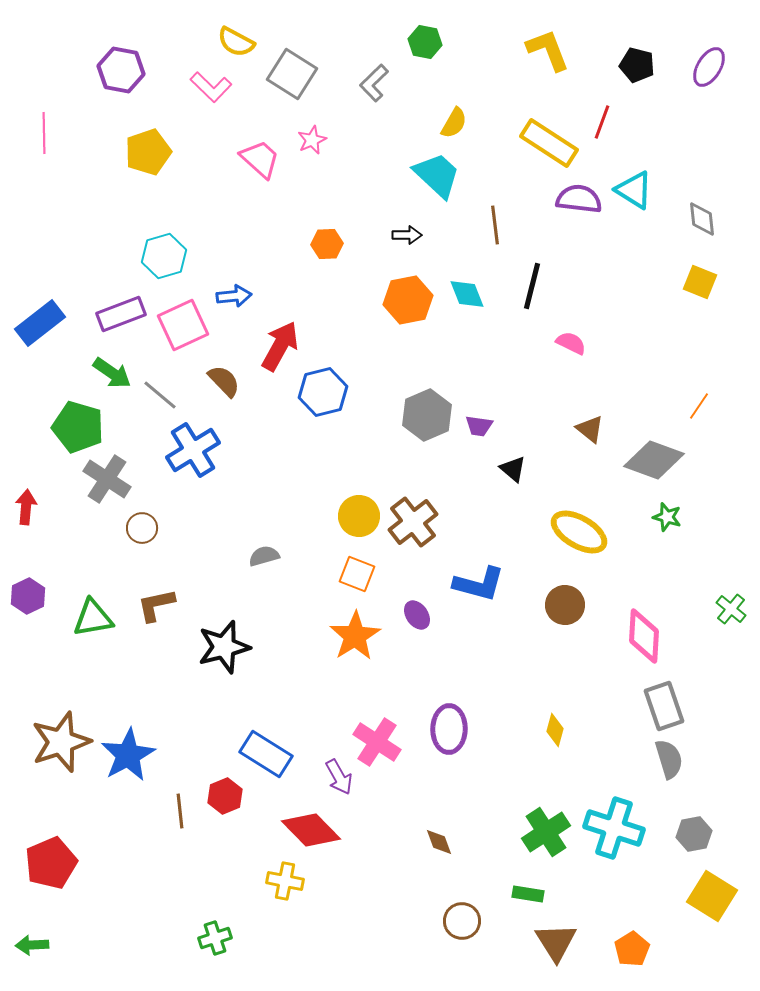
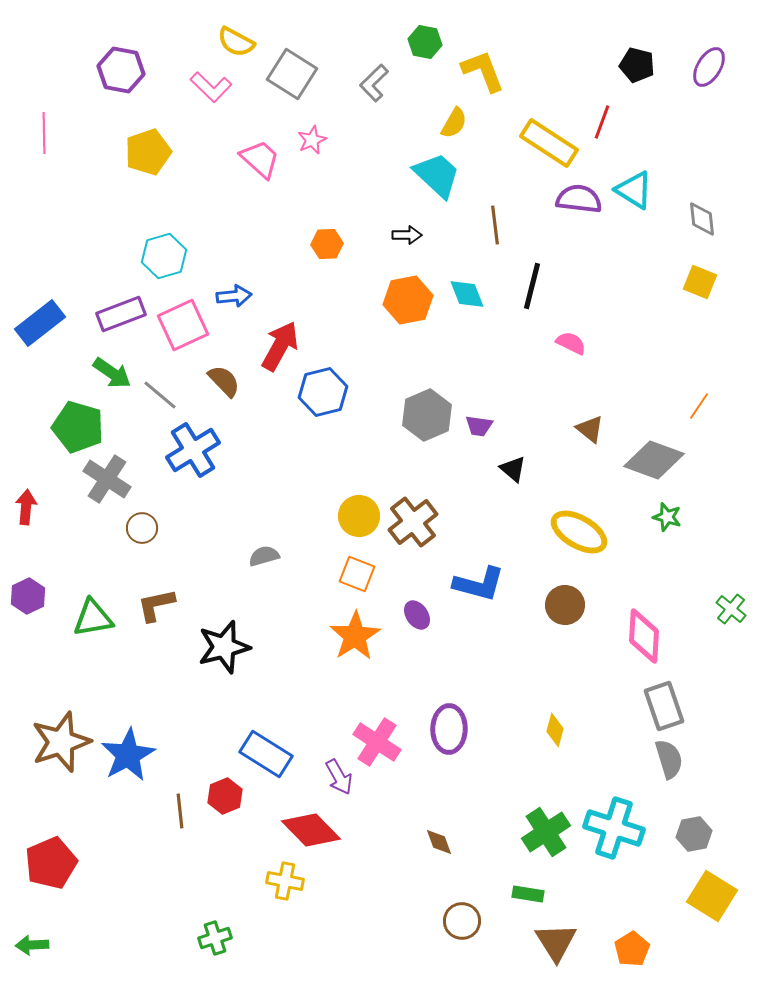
yellow L-shape at (548, 50): moved 65 px left, 21 px down
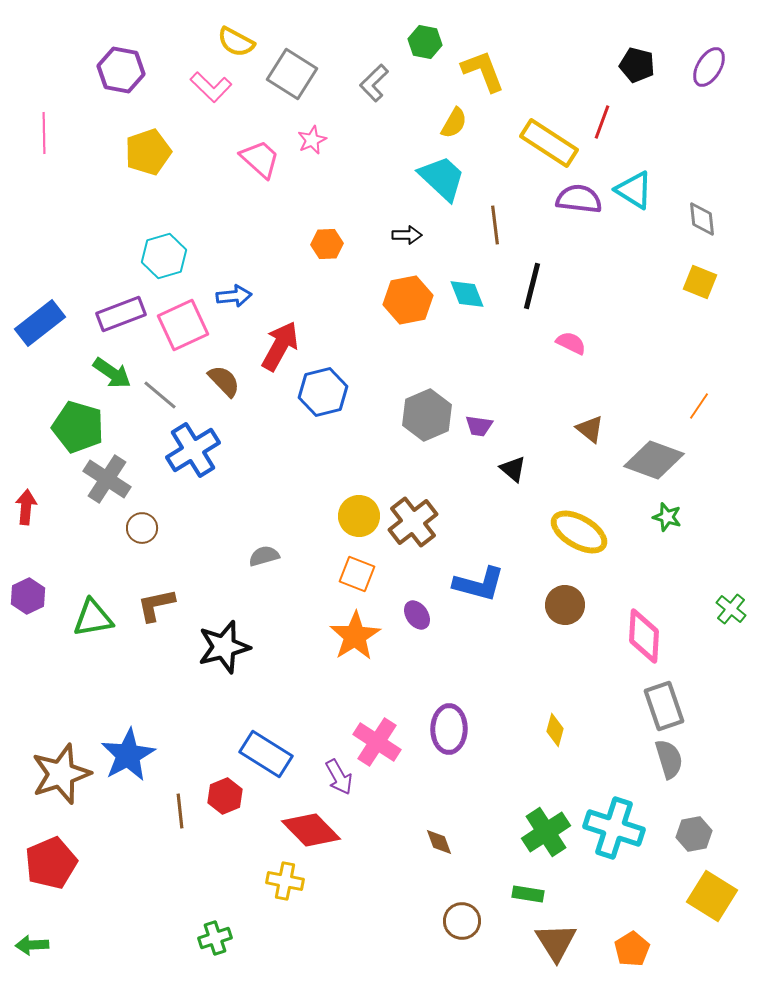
cyan trapezoid at (437, 175): moved 5 px right, 3 px down
brown star at (61, 742): moved 32 px down
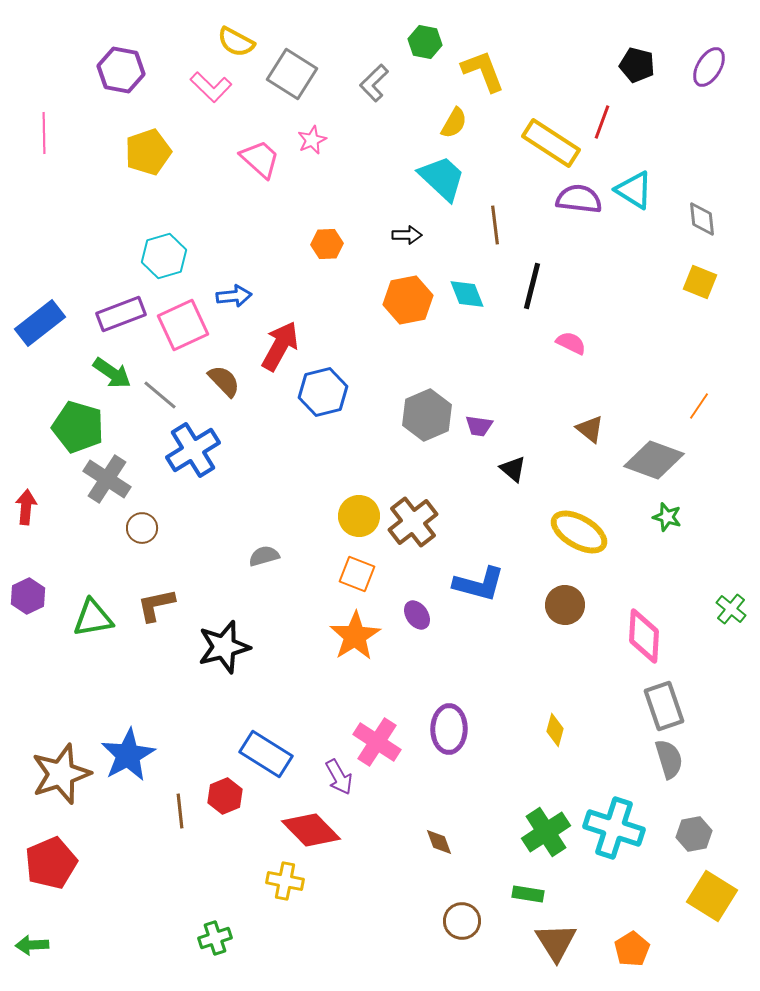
yellow rectangle at (549, 143): moved 2 px right
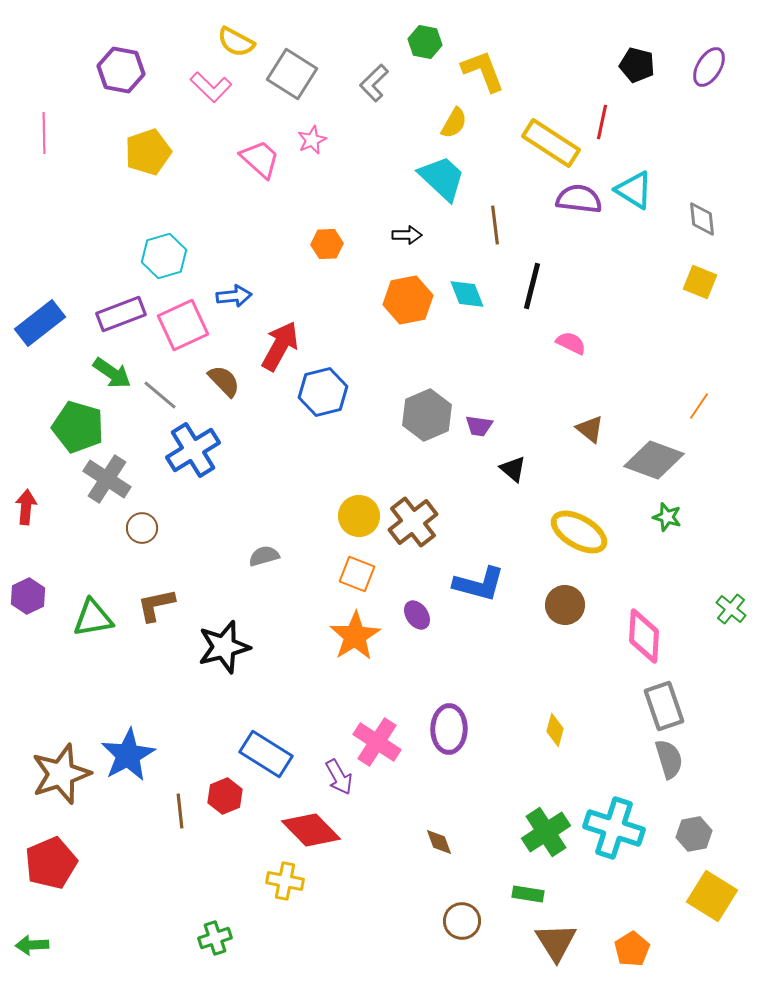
red line at (602, 122): rotated 8 degrees counterclockwise
